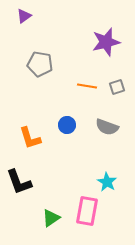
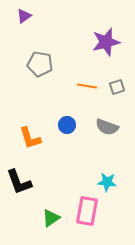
cyan star: rotated 24 degrees counterclockwise
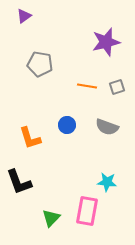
green triangle: rotated 12 degrees counterclockwise
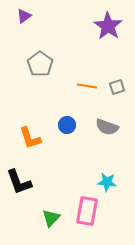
purple star: moved 2 px right, 16 px up; rotated 24 degrees counterclockwise
gray pentagon: rotated 25 degrees clockwise
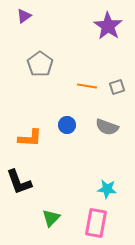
orange L-shape: rotated 70 degrees counterclockwise
cyan star: moved 7 px down
pink rectangle: moved 9 px right, 12 px down
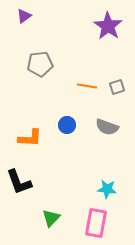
gray pentagon: rotated 30 degrees clockwise
